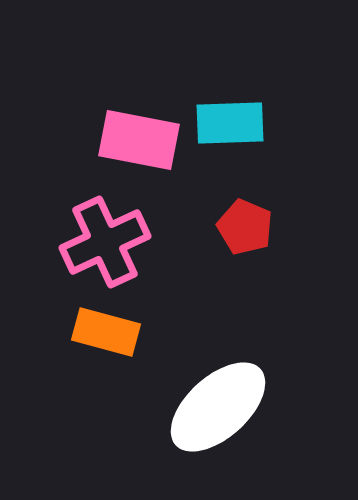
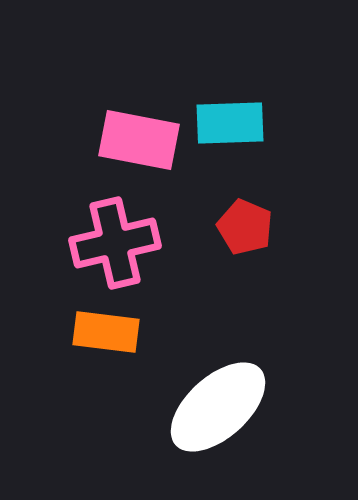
pink cross: moved 10 px right, 1 px down; rotated 12 degrees clockwise
orange rectangle: rotated 8 degrees counterclockwise
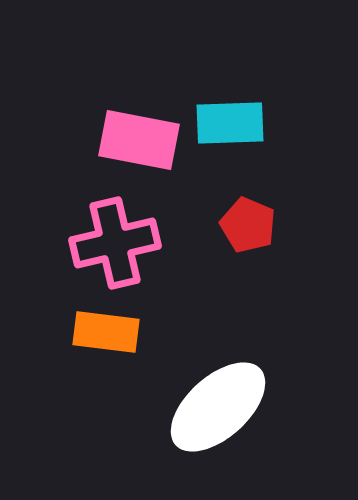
red pentagon: moved 3 px right, 2 px up
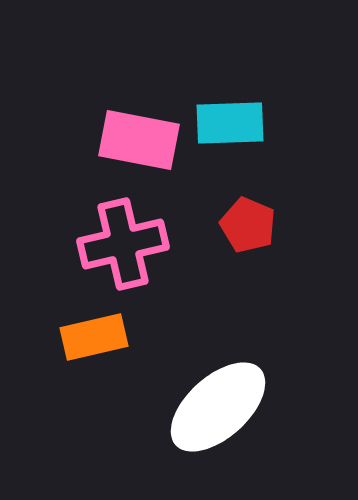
pink cross: moved 8 px right, 1 px down
orange rectangle: moved 12 px left, 5 px down; rotated 20 degrees counterclockwise
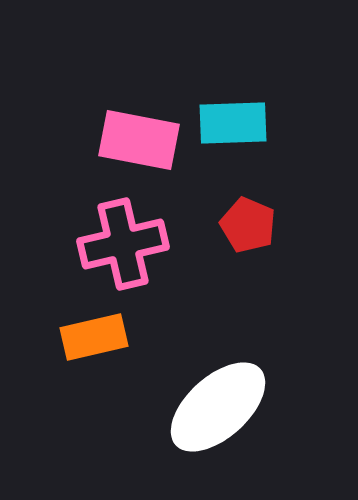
cyan rectangle: moved 3 px right
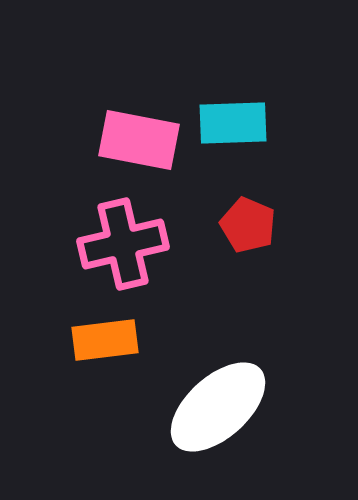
orange rectangle: moved 11 px right, 3 px down; rotated 6 degrees clockwise
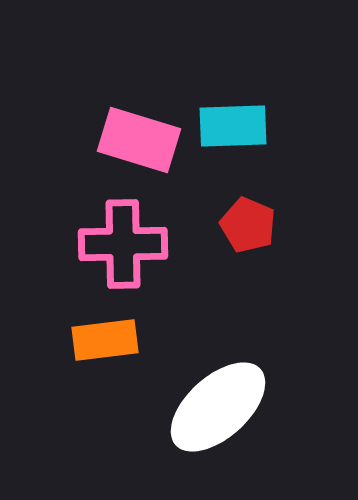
cyan rectangle: moved 3 px down
pink rectangle: rotated 6 degrees clockwise
pink cross: rotated 12 degrees clockwise
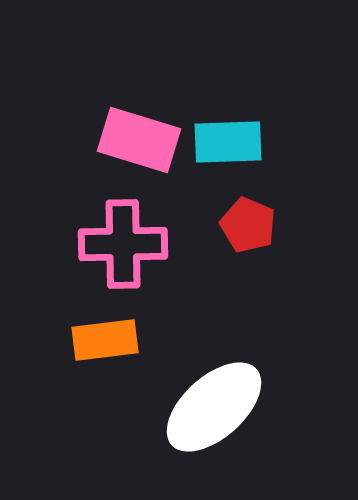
cyan rectangle: moved 5 px left, 16 px down
white ellipse: moved 4 px left
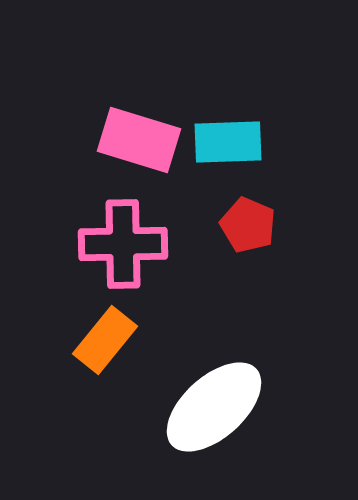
orange rectangle: rotated 44 degrees counterclockwise
